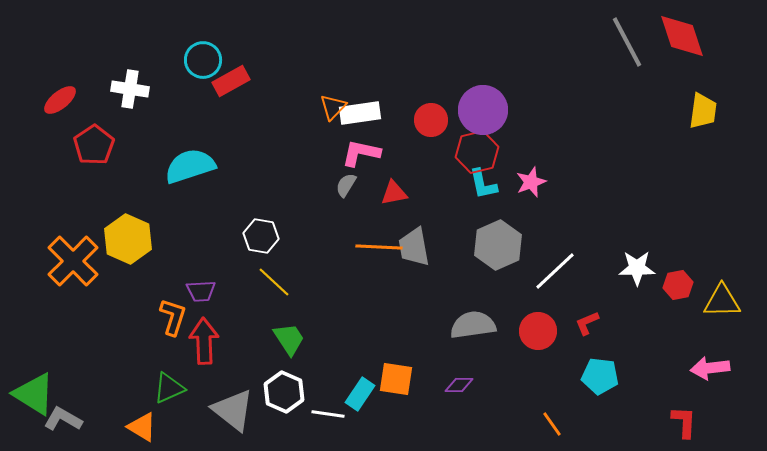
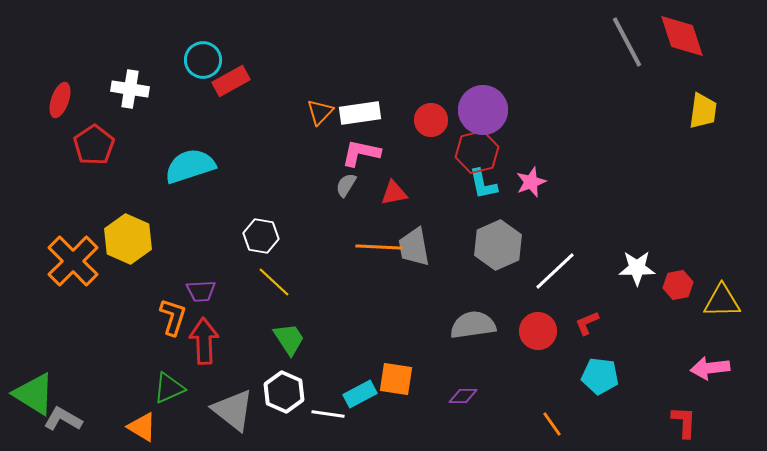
red ellipse at (60, 100): rotated 32 degrees counterclockwise
orange triangle at (333, 107): moved 13 px left, 5 px down
purple diamond at (459, 385): moved 4 px right, 11 px down
cyan rectangle at (360, 394): rotated 28 degrees clockwise
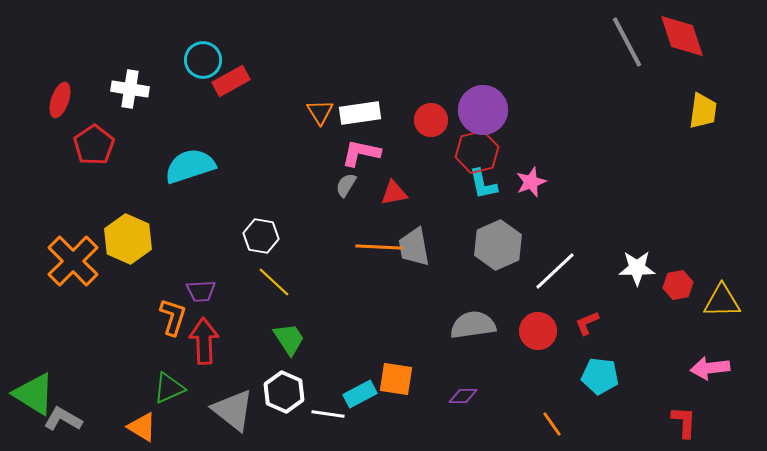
orange triangle at (320, 112): rotated 16 degrees counterclockwise
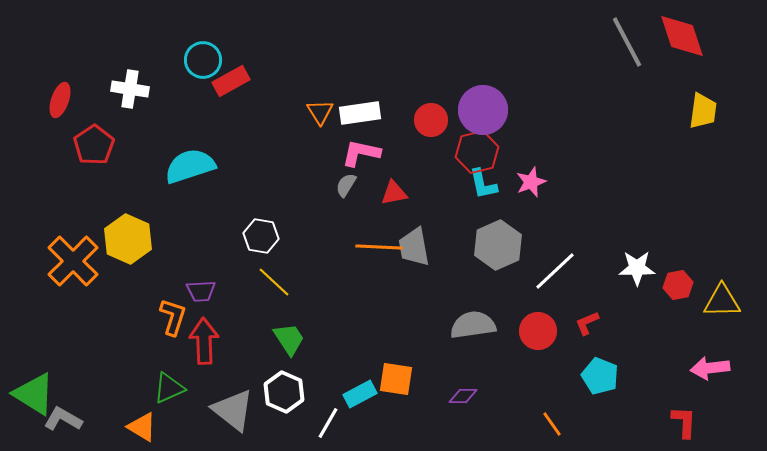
cyan pentagon at (600, 376): rotated 15 degrees clockwise
white line at (328, 414): moved 9 px down; rotated 68 degrees counterclockwise
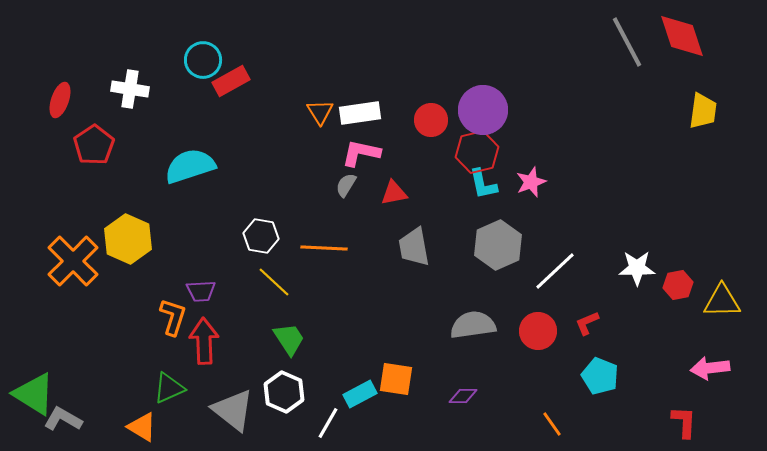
orange line at (379, 247): moved 55 px left, 1 px down
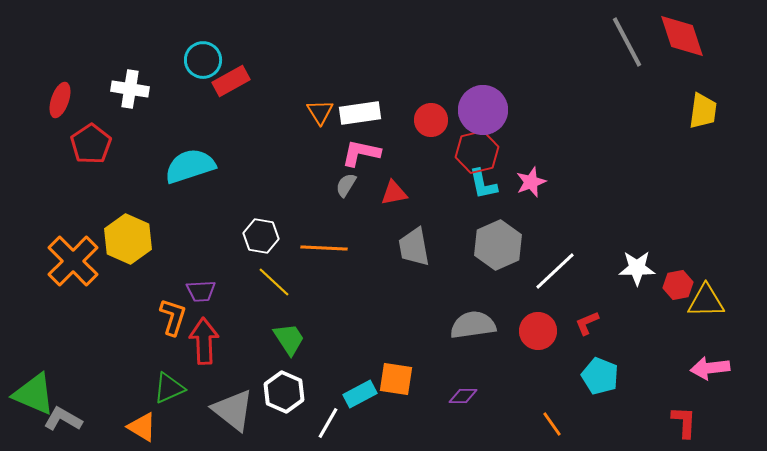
red pentagon at (94, 145): moved 3 px left, 1 px up
yellow triangle at (722, 301): moved 16 px left
green triangle at (34, 394): rotated 9 degrees counterclockwise
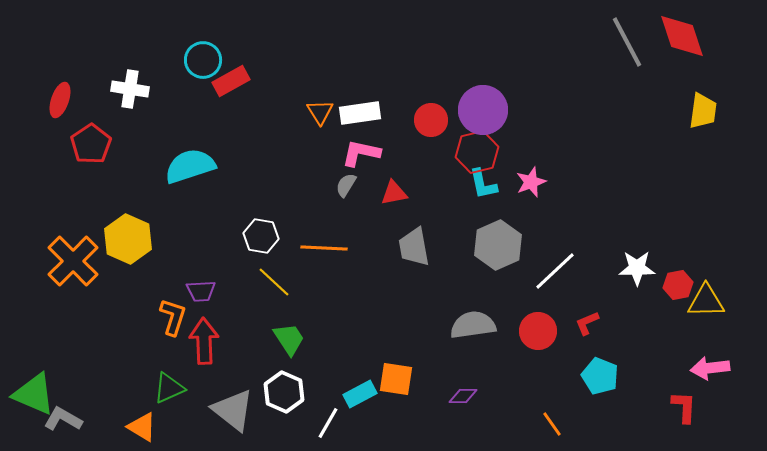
red L-shape at (684, 422): moved 15 px up
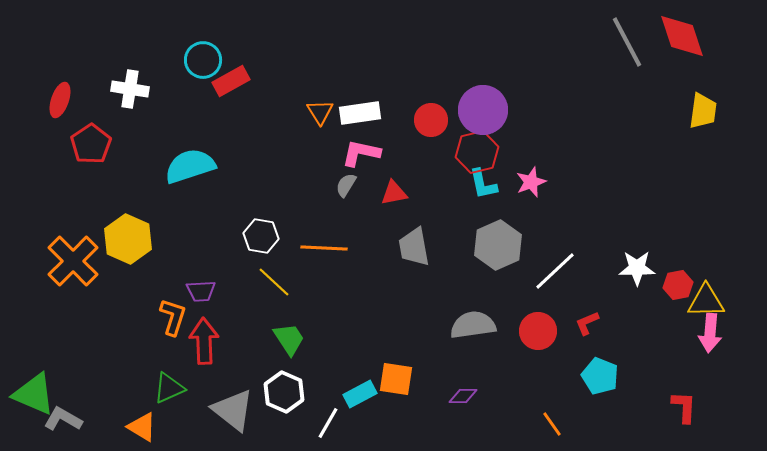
pink arrow at (710, 368): moved 35 px up; rotated 78 degrees counterclockwise
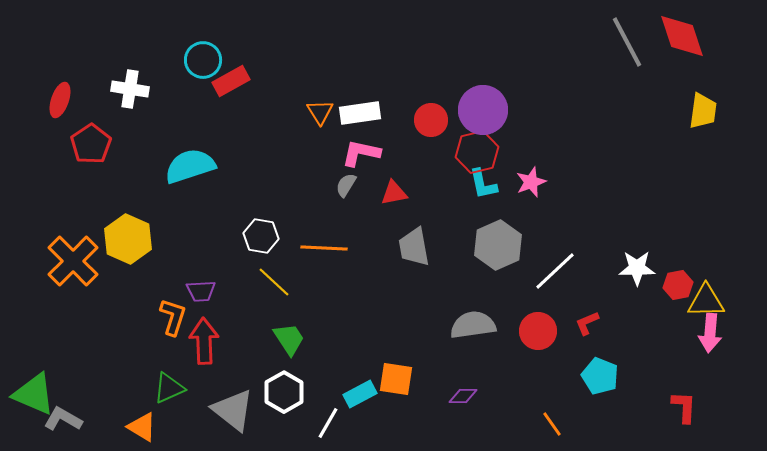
white hexagon at (284, 392): rotated 6 degrees clockwise
